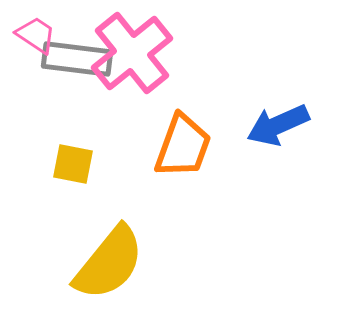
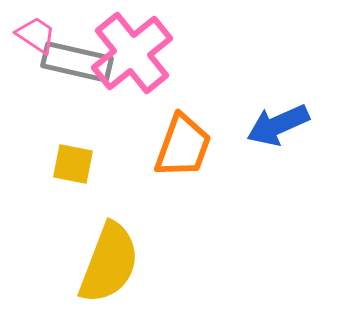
gray rectangle: moved 3 px down; rotated 6 degrees clockwise
yellow semicircle: rotated 18 degrees counterclockwise
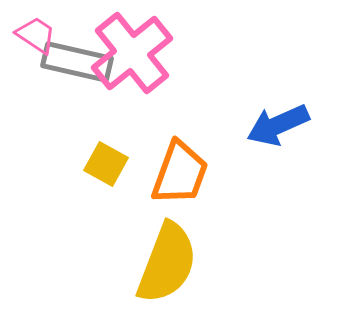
orange trapezoid: moved 3 px left, 27 px down
yellow square: moved 33 px right; rotated 18 degrees clockwise
yellow semicircle: moved 58 px right
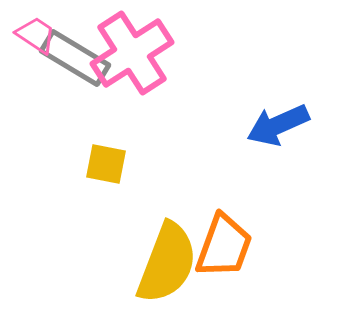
pink cross: rotated 6 degrees clockwise
gray rectangle: moved 2 px left, 4 px up; rotated 18 degrees clockwise
yellow square: rotated 18 degrees counterclockwise
orange trapezoid: moved 44 px right, 73 px down
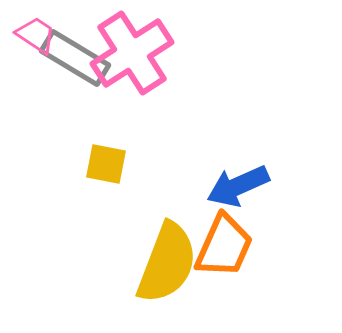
blue arrow: moved 40 px left, 61 px down
orange trapezoid: rotated 4 degrees clockwise
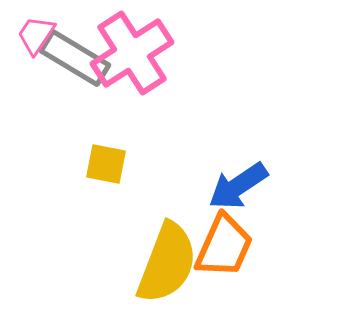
pink trapezoid: rotated 90 degrees counterclockwise
blue arrow: rotated 10 degrees counterclockwise
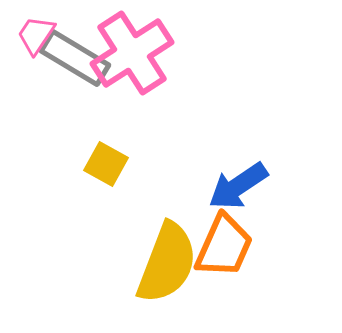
yellow square: rotated 18 degrees clockwise
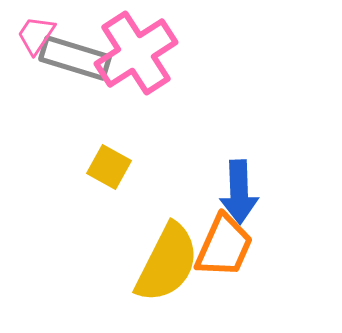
pink cross: moved 4 px right
gray rectangle: rotated 14 degrees counterclockwise
yellow square: moved 3 px right, 3 px down
blue arrow: moved 1 px right, 6 px down; rotated 58 degrees counterclockwise
yellow semicircle: rotated 6 degrees clockwise
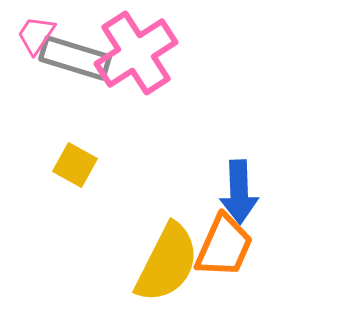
yellow square: moved 34 px left, 2 px up
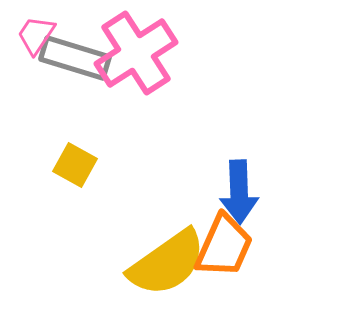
yellow semicircle: rotated 28 degrees clockwise
